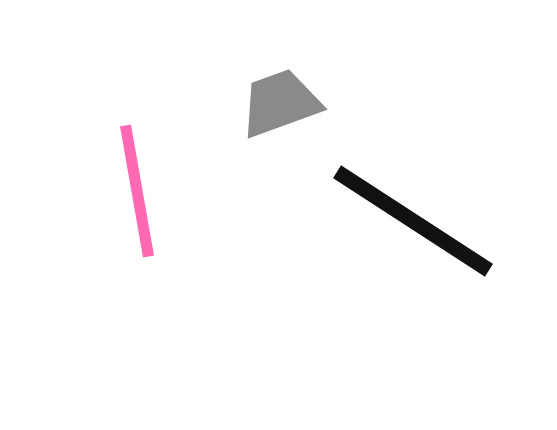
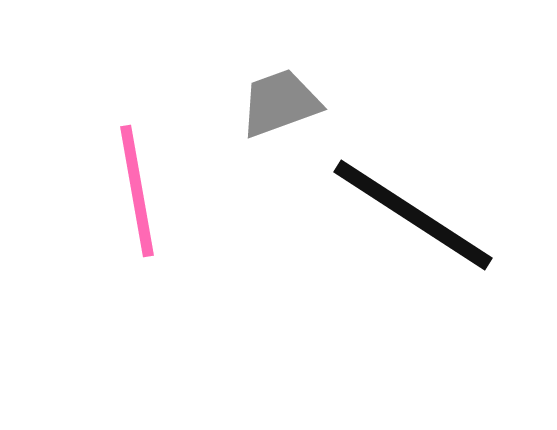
black line: moved 6 px up
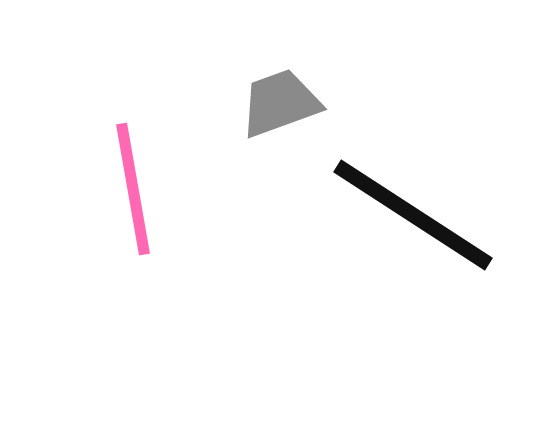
pink line: moved 4 px left, 2 px up
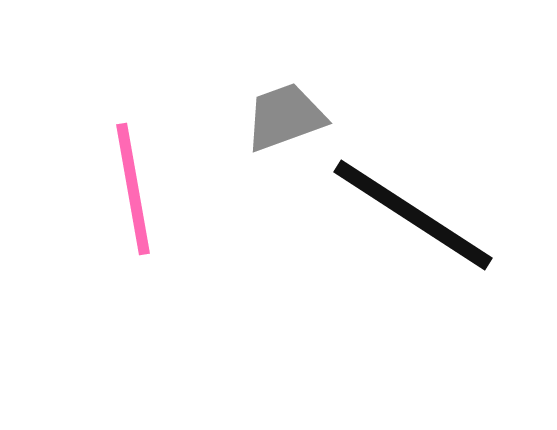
gray trapezoid: moved 5 px right, 14 px down
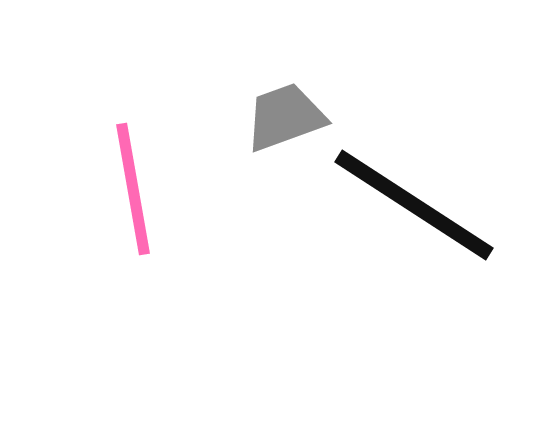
black line: moved 1 px right, 10 px up
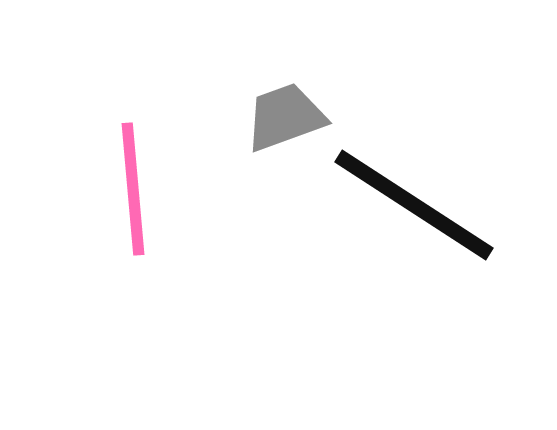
pink line: rotated 5 degrees clockwise
